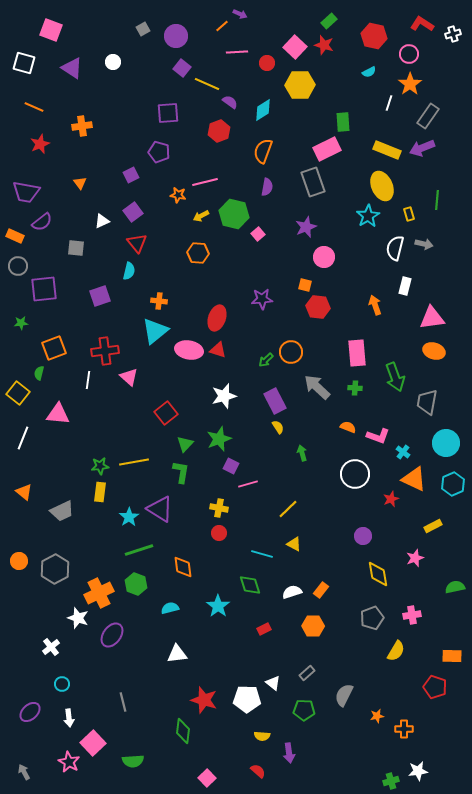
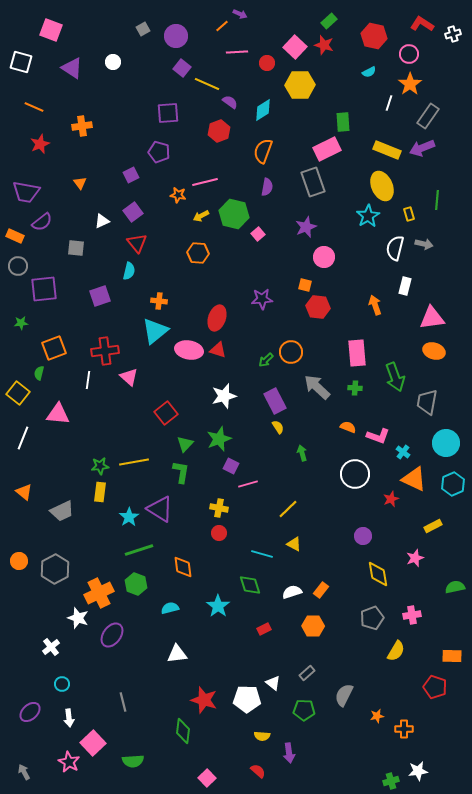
white square at (24, 63): moved 3 px left, 1 px up
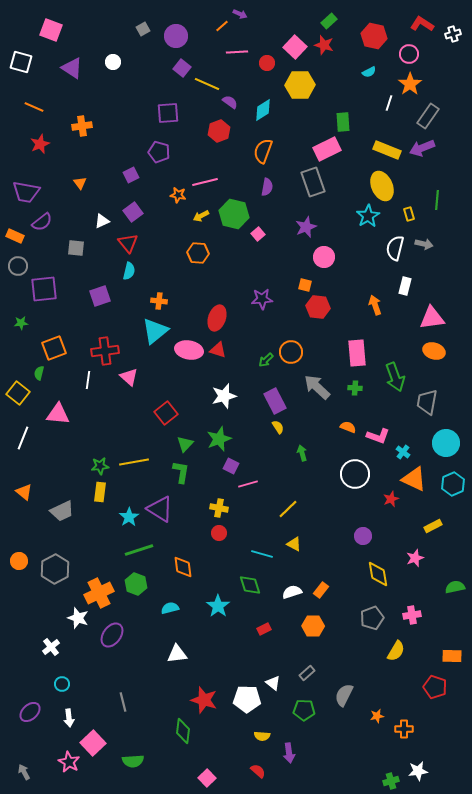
red triangle at (137, 243): moved 9 px left
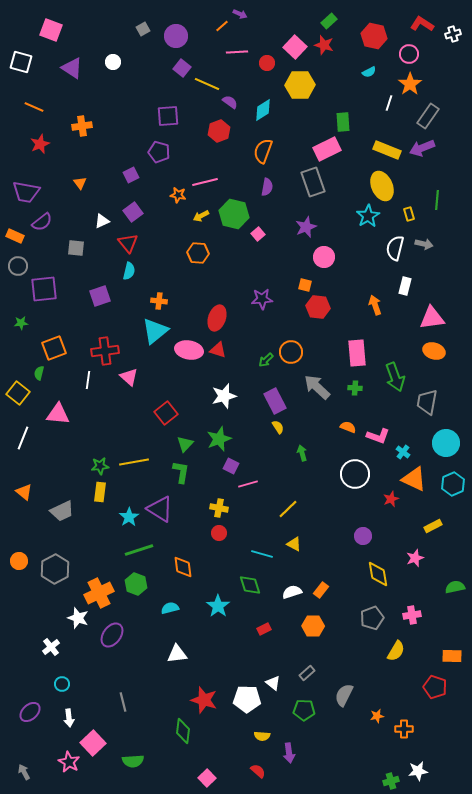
purple square at (168, 113): moved 3 px down
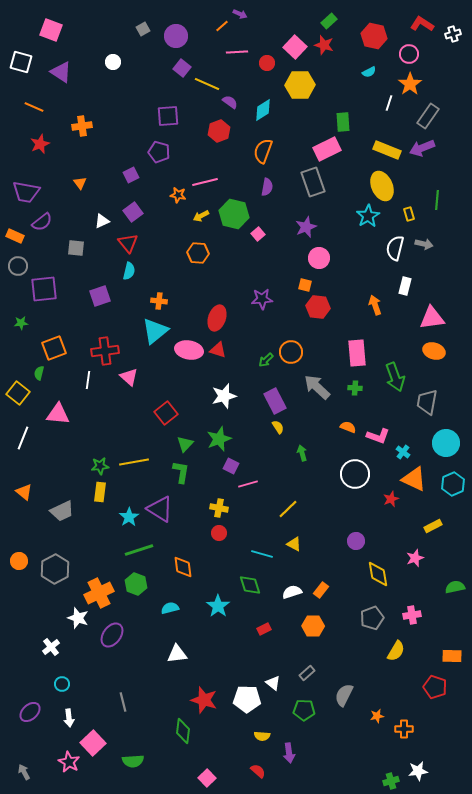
purple triangle at (72, 68): moved 11 px left, 4 px down
pink circle at (324, 257): moved 5 px left, 1 px down
purple circle at (363, 536): moved 7 px left, 5 px down
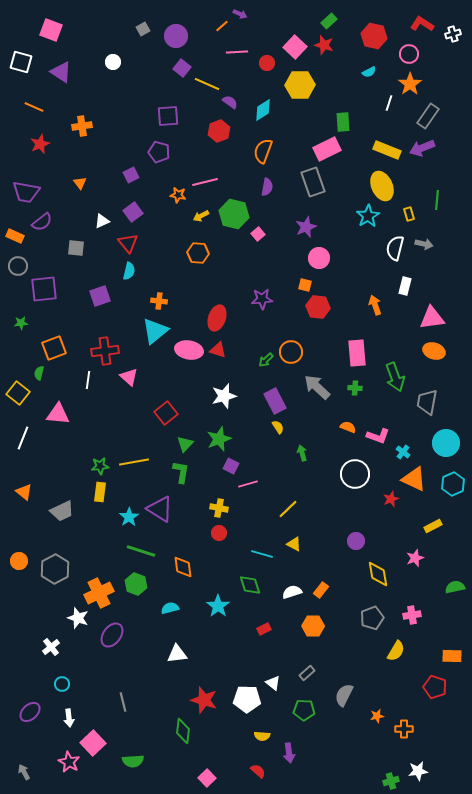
green line at (139, 550): moved 2 px right, 1 px down; rotated 36 degrees clockwise
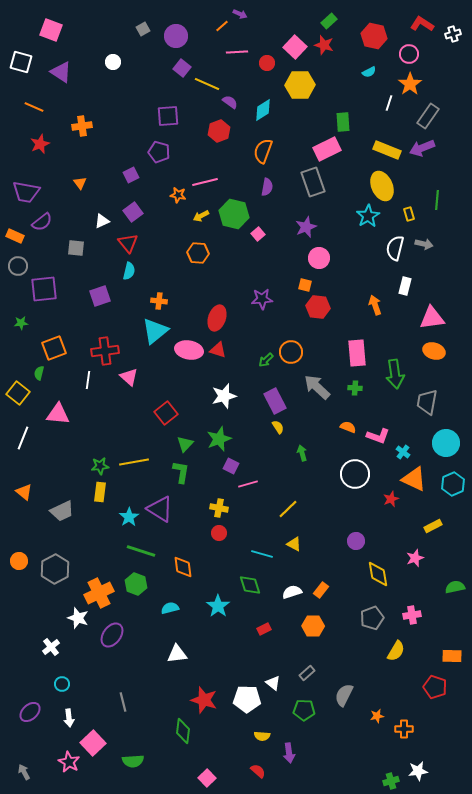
green arrow at (395, 377): moved 3 px up; rotated 12 degrees clockwise
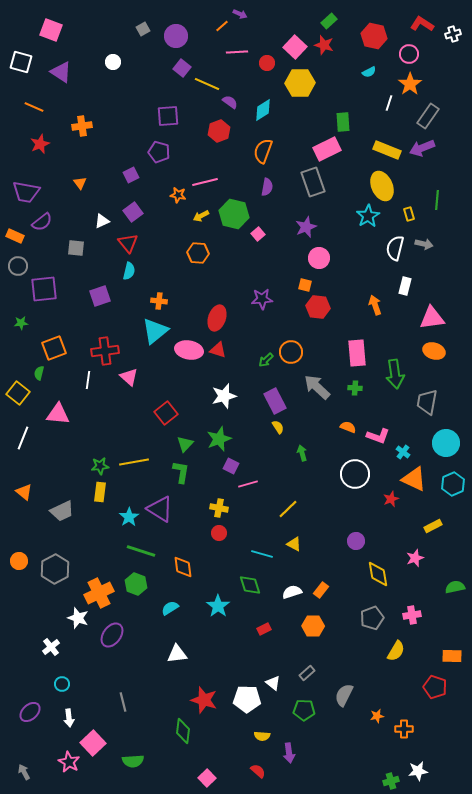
yellow hexagon at (300, 85): moved 2 px up
cyan semicircle at (170, 608): rotated 18 degrees counterclockwise
